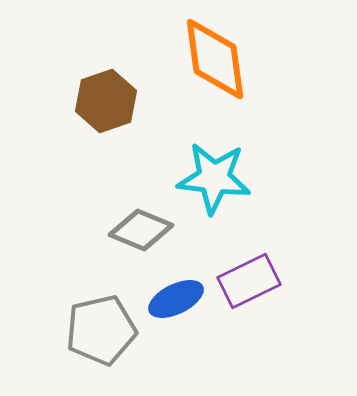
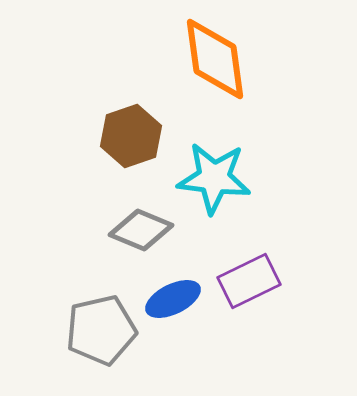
brown hexagon: moved 25 px right, 35 px down
blue ellipse: moved 3 px left
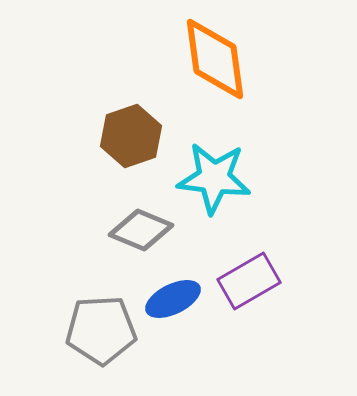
purple rectangle: rotated 4 degrees counterclockwise
gray pentagon: rotated 10 degrees clockwise
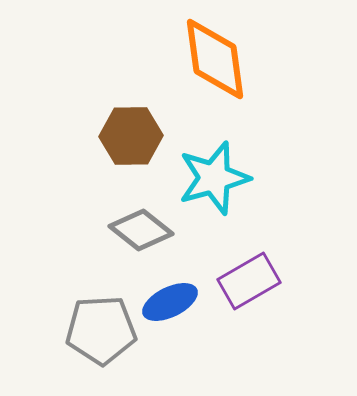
brown hexagon: rotated 18 degrees clockwise
cyan star: rotated 22 degrees counterclockwise
gray diamond: rotated 16 degrees clockwise
blue ellipse: moved 3 px left, 3 px down
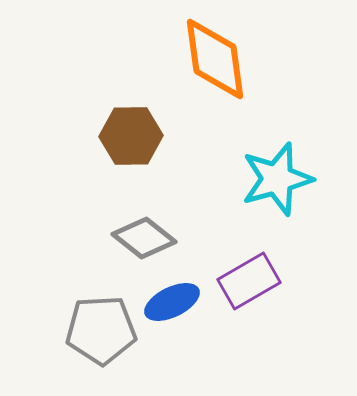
cyan star: moved 63 px right, 1 px down
gray diamond: moved 3 px right, 8 px down
blue ellipse: moved 2 px right
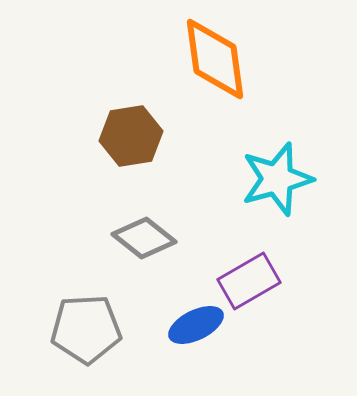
brown hexagon: rotated 8 degrees counterclockwise
blue ellipse: moved 24 px right, 23 px down
gray pentagon: moved 15 px left, 1 px up
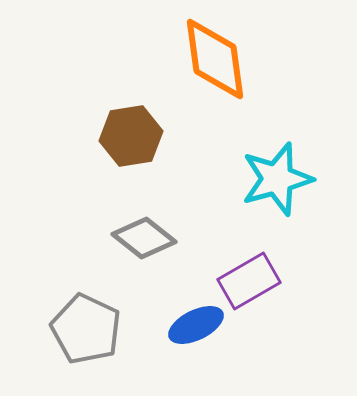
gray pentagon: rotated 28 degrees clockwise
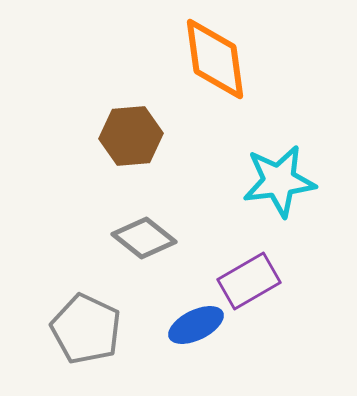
brown hexagon: rotated 4 degrees clockwise
cyan star: moved 2 px right, 2 px down; rotated 8 degrees clockwise
